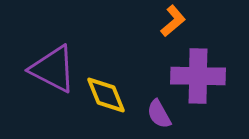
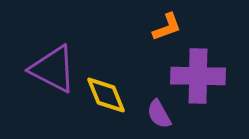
orange L-shape: moved 6 px left, 6 px down; rotated 20 degrees clockwise
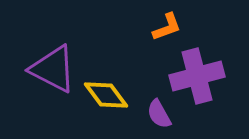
purple cross: moved 1 px left; rotated 16 degrees counterclockwise
yellow diamond: rotated 15 degrees counterclockwise
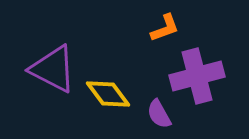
orange L-shape: moved 2 px left, 1 px down
yellow diamond: moved 2 px right, 1 px up
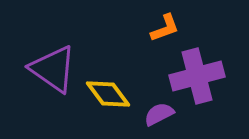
purple triangle: rotated 8 degrees clockwise
purple semicircle: rotated 92 degrees clockwise
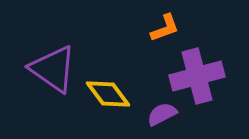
purple semicircle: moved 3 px right
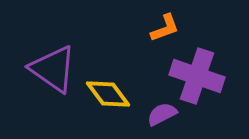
purple cross: rotated 34 degrees clockwise
